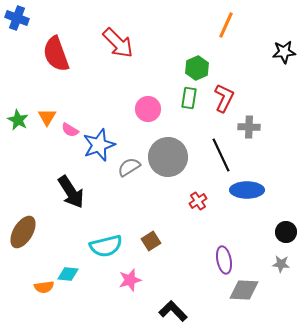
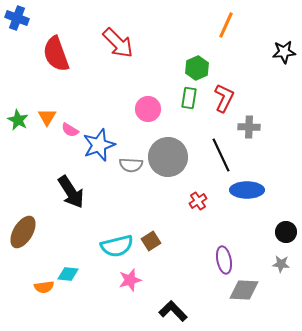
gray semicircle: moved 2 px right, 2 px up; rotated 145 degrees counterclockwise
cyan semicircle: moved 11 px right
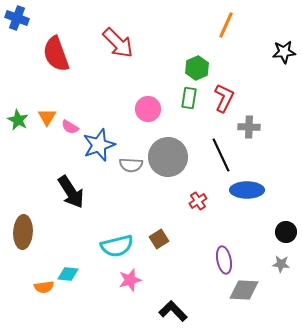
pink semicircle: moved 3 px up
brown ellipse: rotated 28 degrees counterclockwise
brown square: moved 8 px right, 2 px up
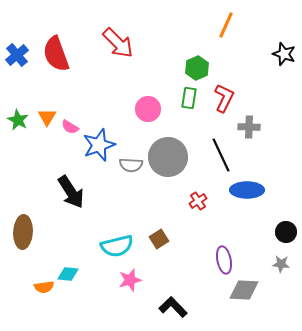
blue cross: moved 37 px down; rotated 30 degrees clockwise
black star: moved 2 px down; rotated 25 degrees clockwise
black L-shape: moved 4 px up
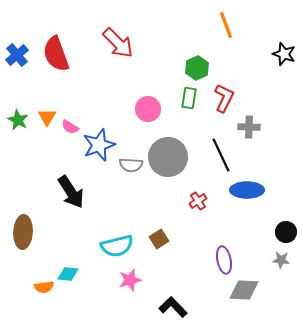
orange line: rotated 44 degrees counterclockwise
gray star: moved 4 px up
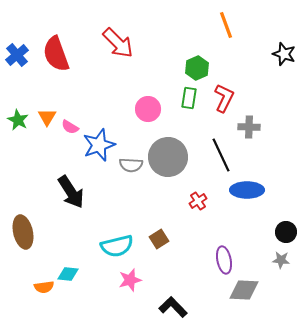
brown ellipse: rotated 16 degrees counterclockwise
